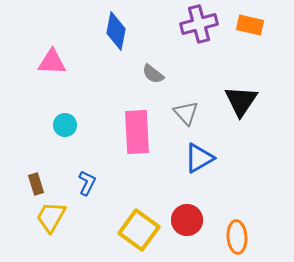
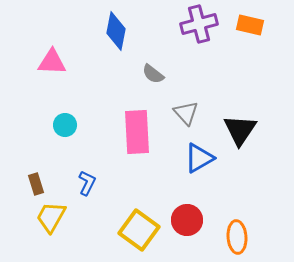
black triangle: moved 1 px left, 29 px down
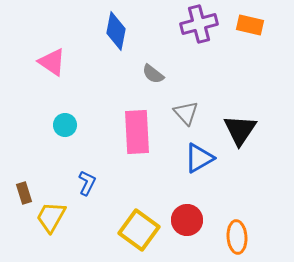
pink triangle: rotated 32 degrees clockwise
brown rectangle: moved 12 px left, 9 px down
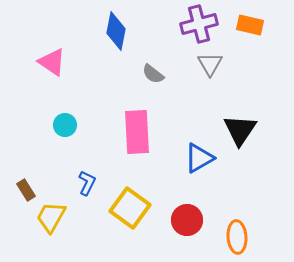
gray triangle: moved 24 px right, 49 px up; rotated 12 degrees clockwise
brown rectangle: moved 2 px right, 3 px up; rotated 15 degrees counterclockwise
yellow square: moved 9 px left, 22 px up
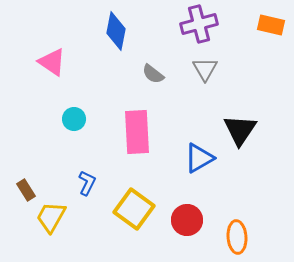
orange rectangle: moved 21 px right
gray triangle: moved 5 px left, 5 px down
cyan circle: moved 9 px right, 6 px up
yellow square: moved 4 px right, 1 px down
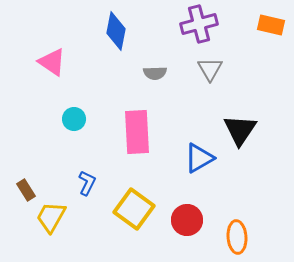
gray triangle: moved 5 px right
gray semicircle: moved 2 px right, 1 px up; rotated 40 degrees counterclockwise
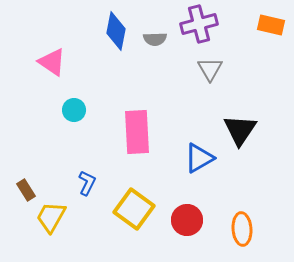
gray semicircle: moved 34 px up
cyan circle: moved 9 px up
orange ellipse: moved 5 px right, 8 px up
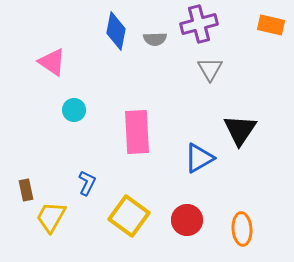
brown rectangle: rotated 20 degrees clockwise
yellow square: moved 5 px left, 7 px down
